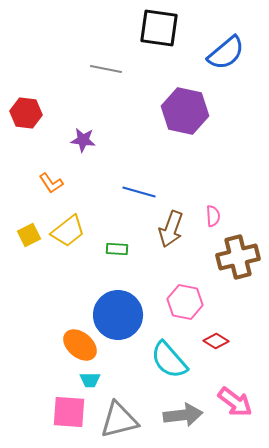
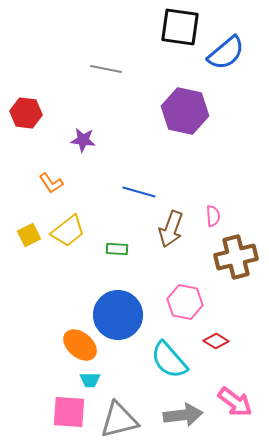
black square: moved 21 px right, 1 px up
brown cross: moved 2 px left
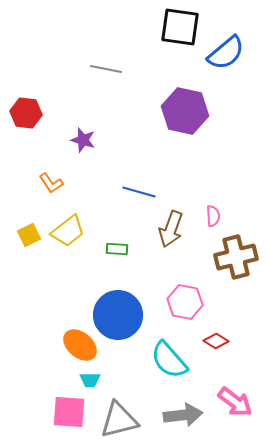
purple star: rotated 10 degrees clockwise
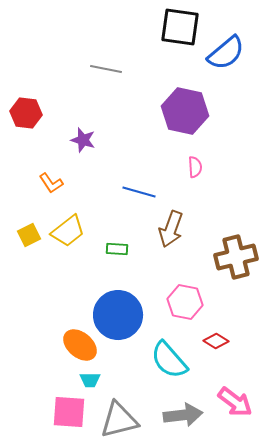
pink semicircle: moved 18 px left, 49 px up
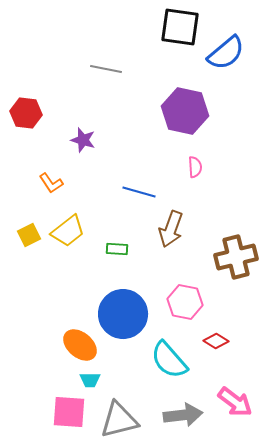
blue circle: moved 5 px right, 1 px up
